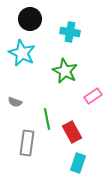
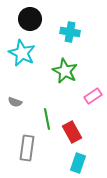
gray rectangle: moved 5 px down
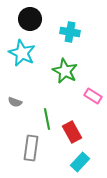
pink rectangle: rotated 66 degrees clockwise
gray rectangle: moved 4 px right
cyan rectangle: moved 2 px right, 1 px up; rotated 24 degrees clockwise
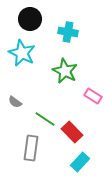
cyan cross: moved 2 px left
gray semicircle: rotated 16 degrees clockwise
green line: moved 2 px left; rotated 45 degrees counterclockwise
red rectangle: rotated 15 degrees counterclockwise
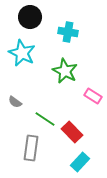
black circle: moved 2 px up
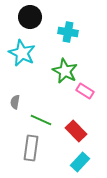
pink rectangle: moved 8 px left, 5 px up
gray semicircle: rotated 64 degrees clockwise
green line: moved 4 px left, 1 px down; rotated 10 degrees counterclockwise
red rectangle: moved 4 px right, 1 px up
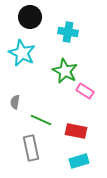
red rectangle: rotated 35 degrees counterclockwise
gray rectangle: rotated 20 degrees counterclockwise
cyan rectangle: moved 1 px left, 1 px up; rotated 30 degrees clockwise
